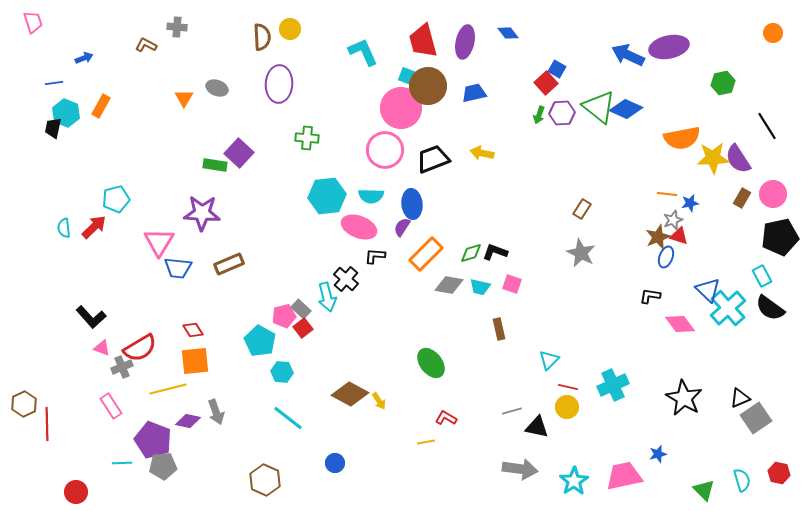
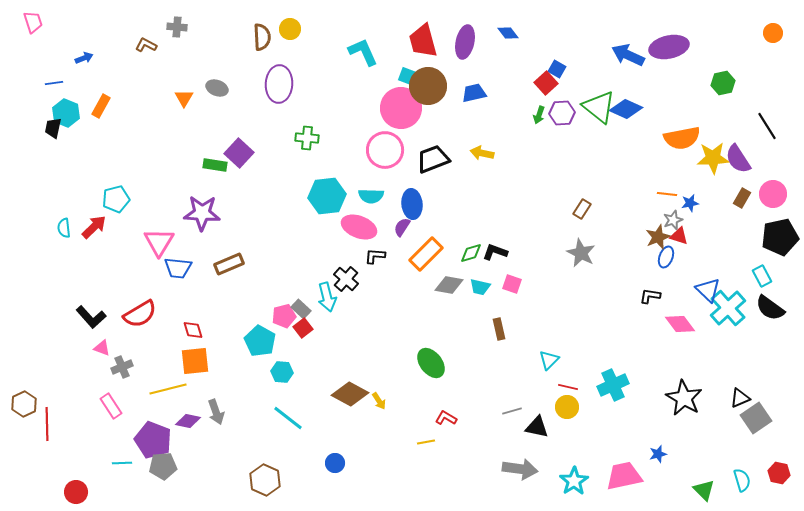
red diamond at (193, 330): rotated 15 degrees clockwise
red semicircle at (140, 348): moved 34 px up
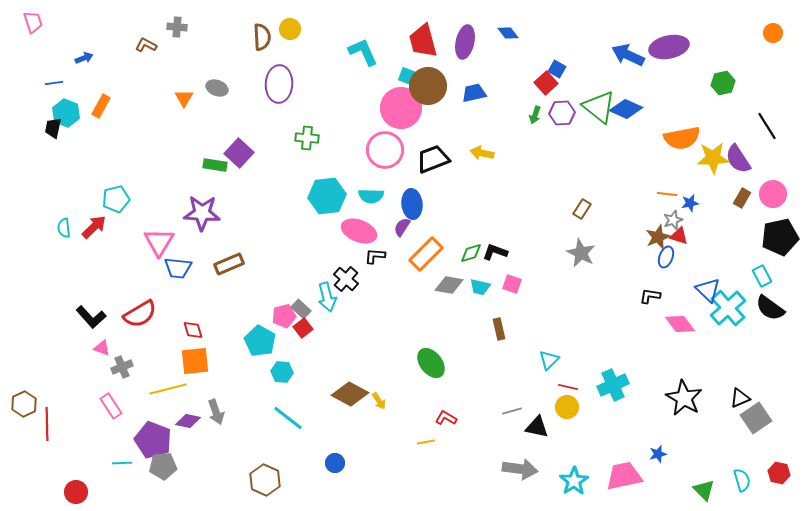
green arrow at (539, 115): moved 4 px left
pink ellipse at (359, 227): moved 4 px down
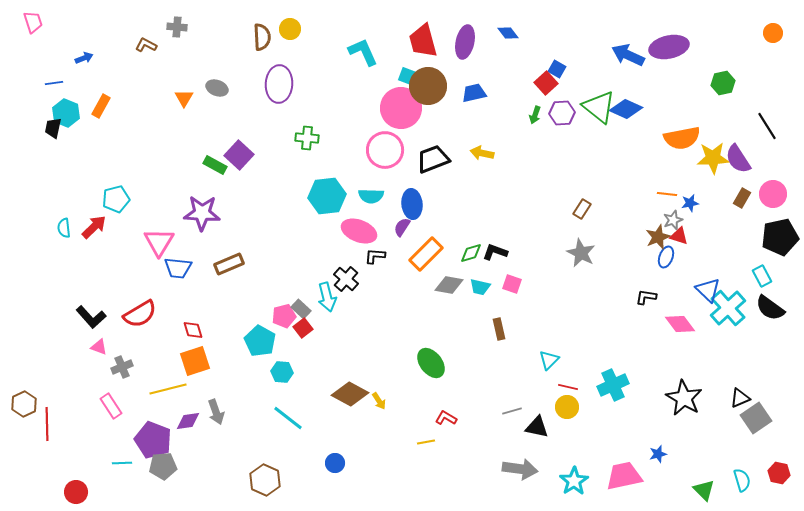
purple square at (239, 153): moved 2 px down
green rectangle at (215, 165): rotated 20 degrees clockwise
black L-shape at (650, 296): moved 4 px left, 1 px down
pink triangle at (102, 348): moved 3 px left, 1 px up
orange square at (195, 361): rotated 12 degrees counterclockwise
purple diamond at (188, 421): rotated 20 degrees counterclockwise
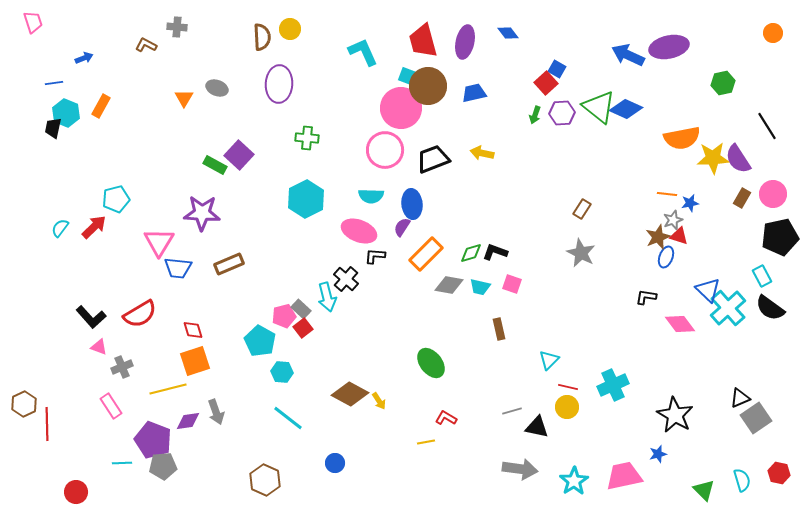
cyan hexagon at (327, 196): moved 21 px left, 3 px down; rotated 21 degrees counterclockwise
cyan semicircle at (64, 228): moved 4 px left; rotated 42 degrees clockwise
black star at (684, 398): moved 9 px left, 17 px down
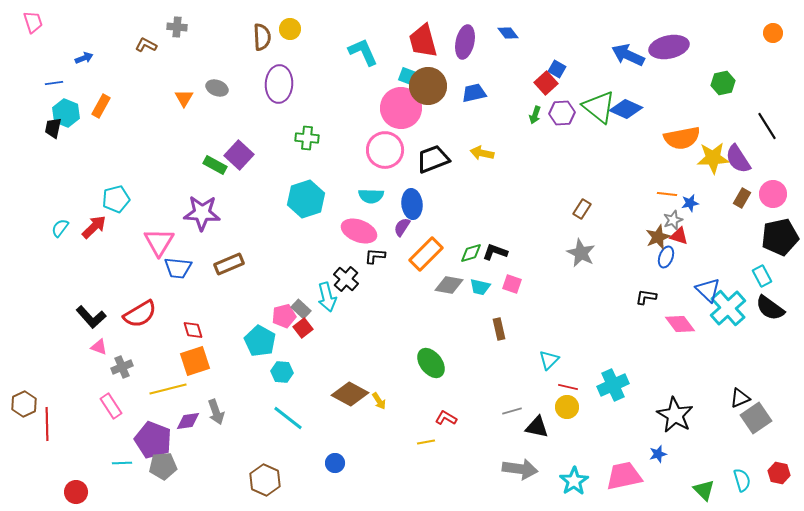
cyan hexagon at (306, 199): rotated 9 degrees clockwise
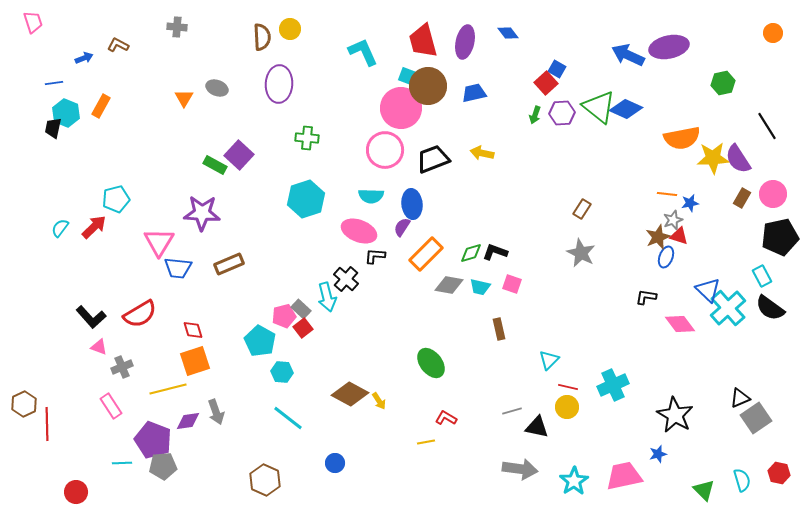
brown L-shape at (146, 45): moved 28 px left
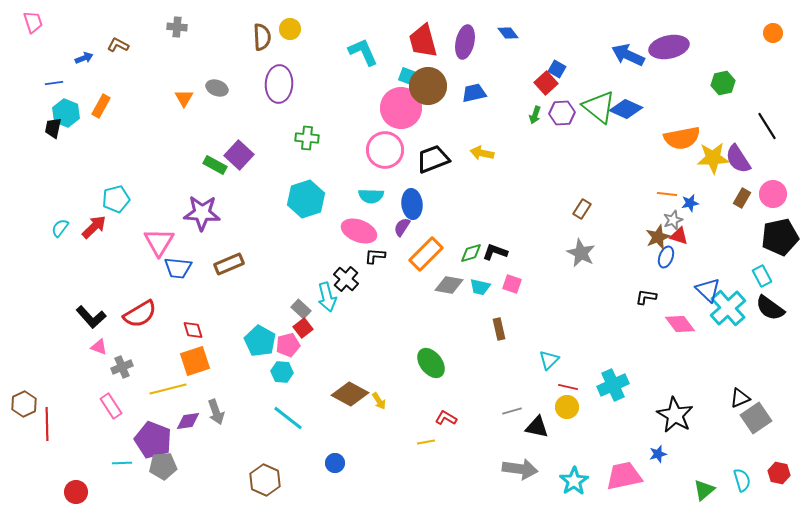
pink pentagon at (284, 316): moved 4 px right, 29 px down
green triangle at (704, 490): rotated 35 degrees clockwise
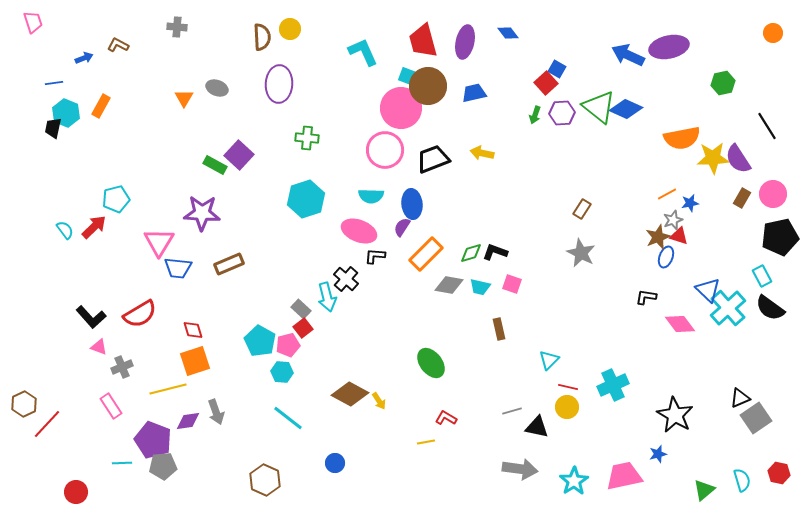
orange line at (667, 194): rotated 36 degrees counterclockwise
cyan semicircle at (60, 228): moved 5 px right, 2 px down; rotated 108 degrees clockwise
red line at (47, 424): rotated 44 degrees clockwise
